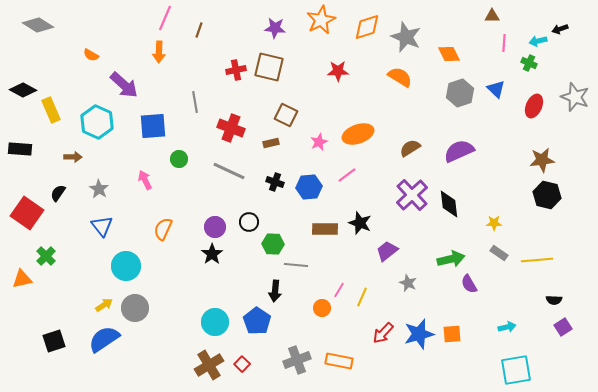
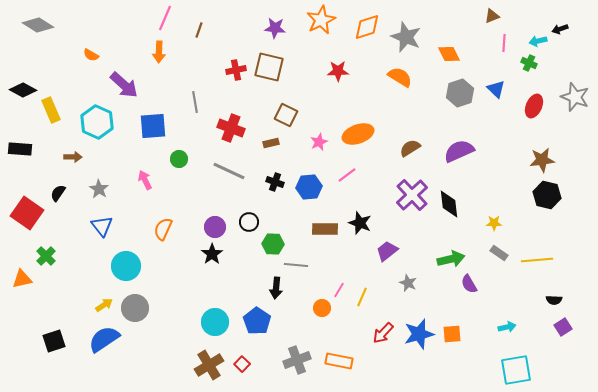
brown triangle at (492, 16): rotated 21 degrees counterclockwise
black arrow at (275, 291): moved 1 px right, 3 px up
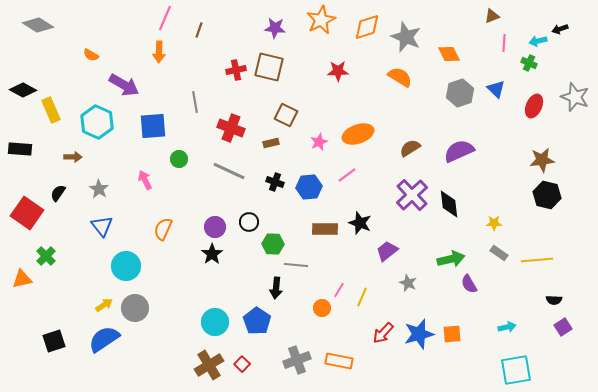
purple arrow at (124, 85): rotated 12 degrees counterclockwise
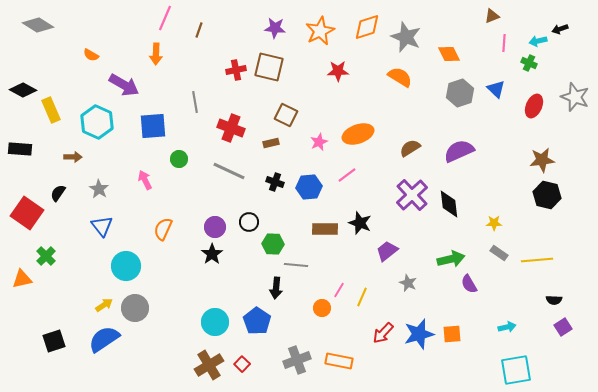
orange star at (321, 20): moved 1 px left, 11 px down
orange arrow at (159, 52): moved 3 px left, 2 px down
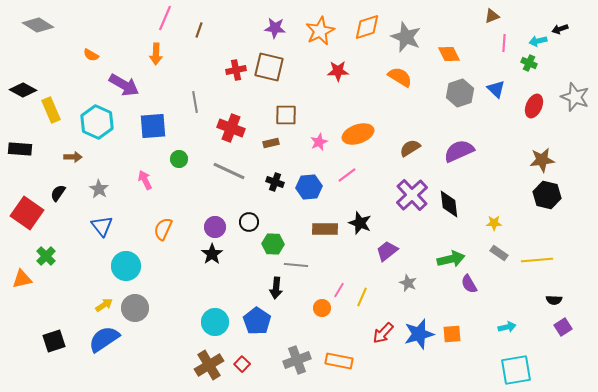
brown square at (286, 115): rotated 25 degrees counterclockwise
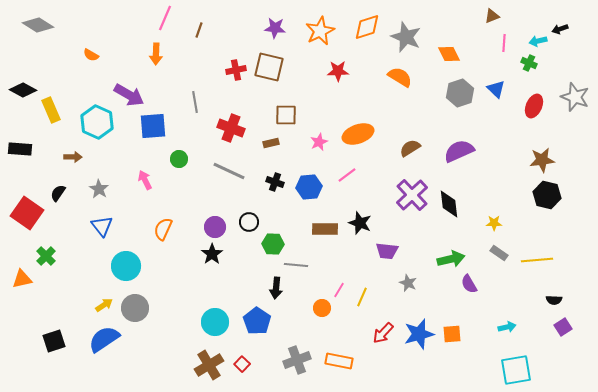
purple arrow at (124, 85): moved 5 px right, 10 px down
purple trapezoid at (387, 251): rotated 135 degrees counterclockwise
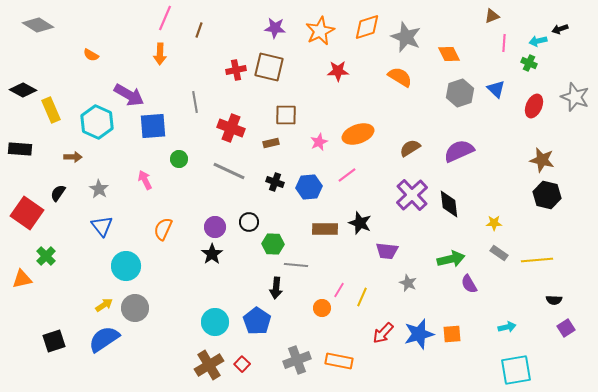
orange arrow at (156, 54): moved 4 px right
brown star at (542, 160): rotated 20 degrees clockwise
purple square at (563, 327): moved 3 px right, 1 px down
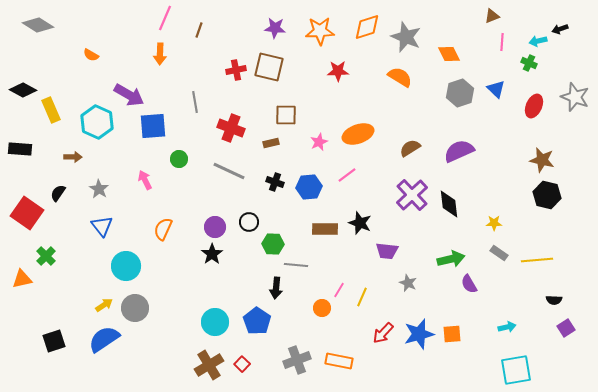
orange star at (320, 31): rotated 24 degrees clockwise
pink line at (504, 43): moved 2 px left, 1 px up
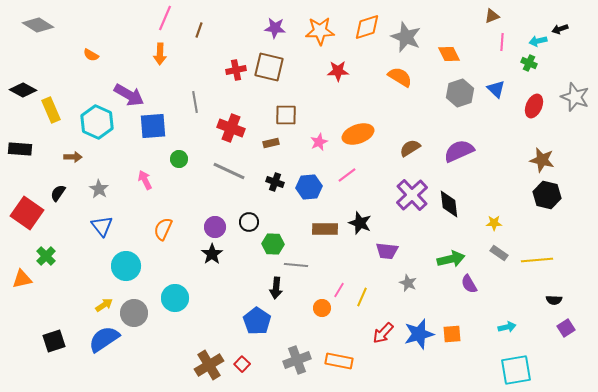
gray circle at (135, 308): moved 1 px left, 5 px down
cyan circle at (215, 322): moved 40 px left, 24 px up
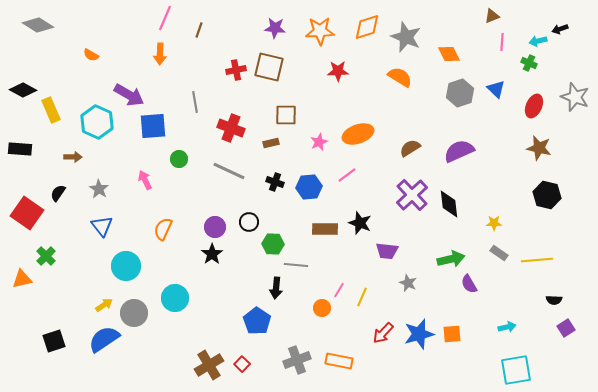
brown star at (542, 160): moved 3 px left, 12 px up
